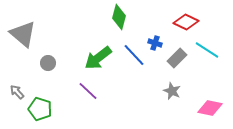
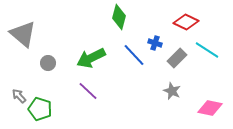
green arrow: moved 7 px left; rotated 12 degrees clockwise
gray arrow: moved 2 px right, 4 px down
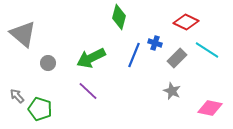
blue line: rotated 65 degrees clockwise
gray arrow: moved 2 px left
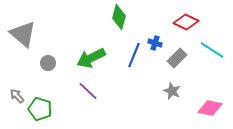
cyan line: moved 5 px right
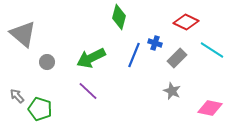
gray circle: moved 1 px left, 1 px up
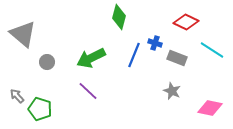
gray rectangle: rotated 66 degrees clockwise
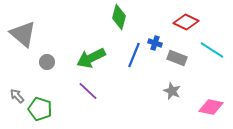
pink diamond: moved 1 px right, 1 px up
